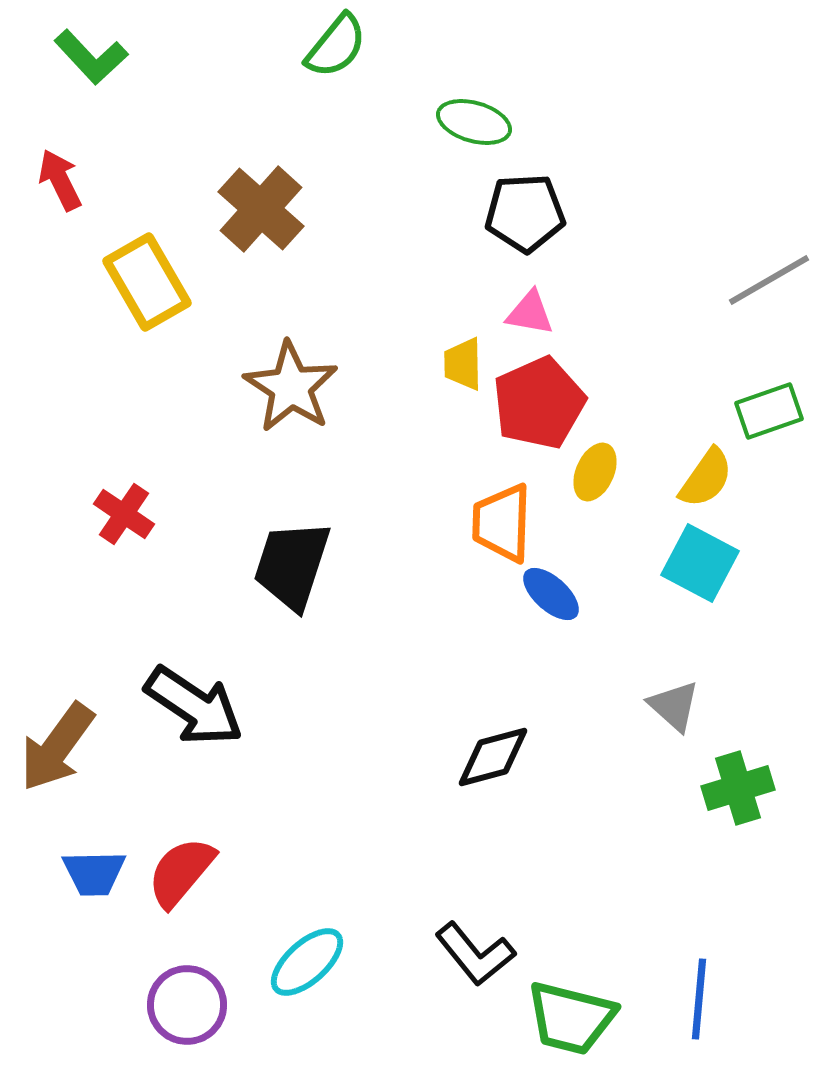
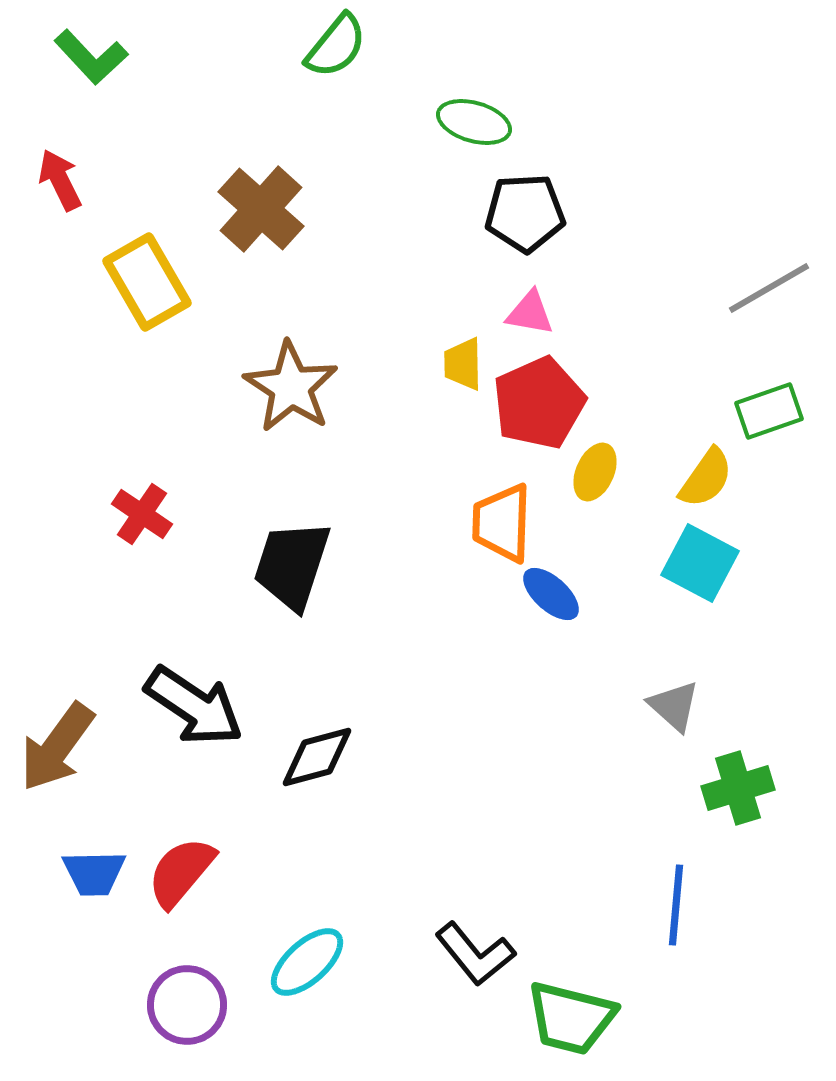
gray line: moved 8 px down
red cross: moved 18 px right
black diamond: moved 176 px left
blue line: moved 23 px left, 94 px up
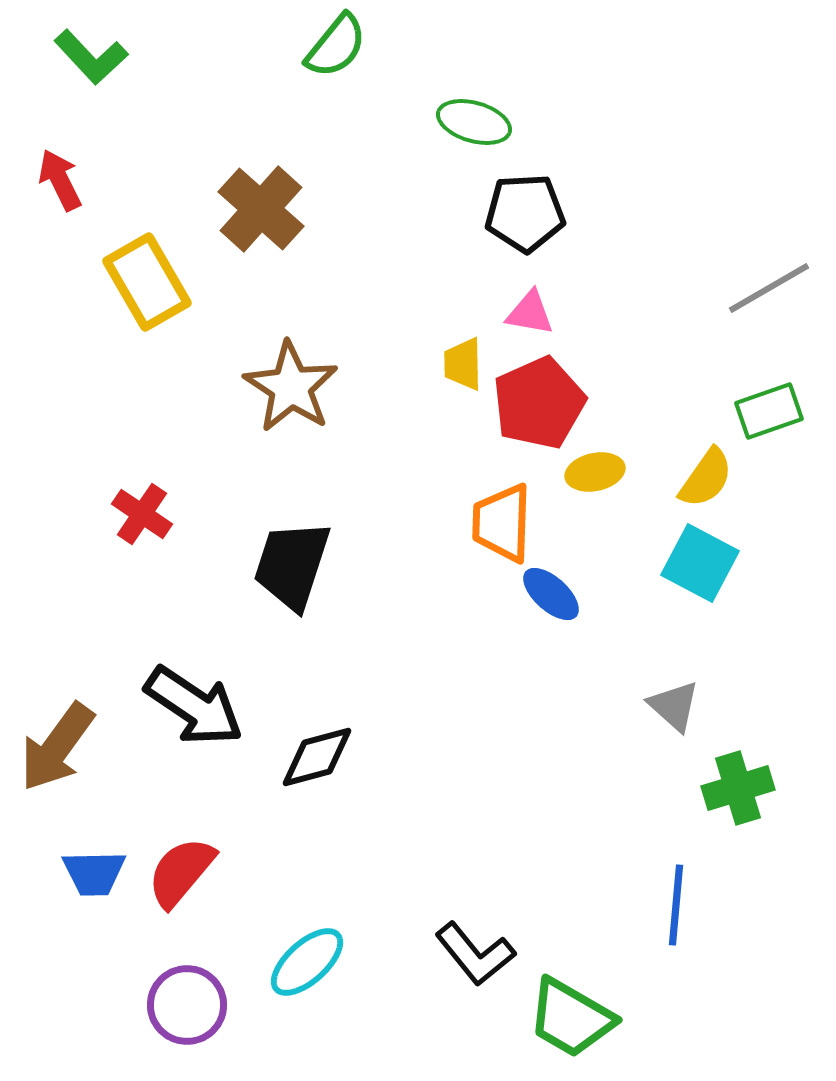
yellow ellipse: rotated 54 degrees clockwise
green trapezoid: rotated 16 degrees clockwise
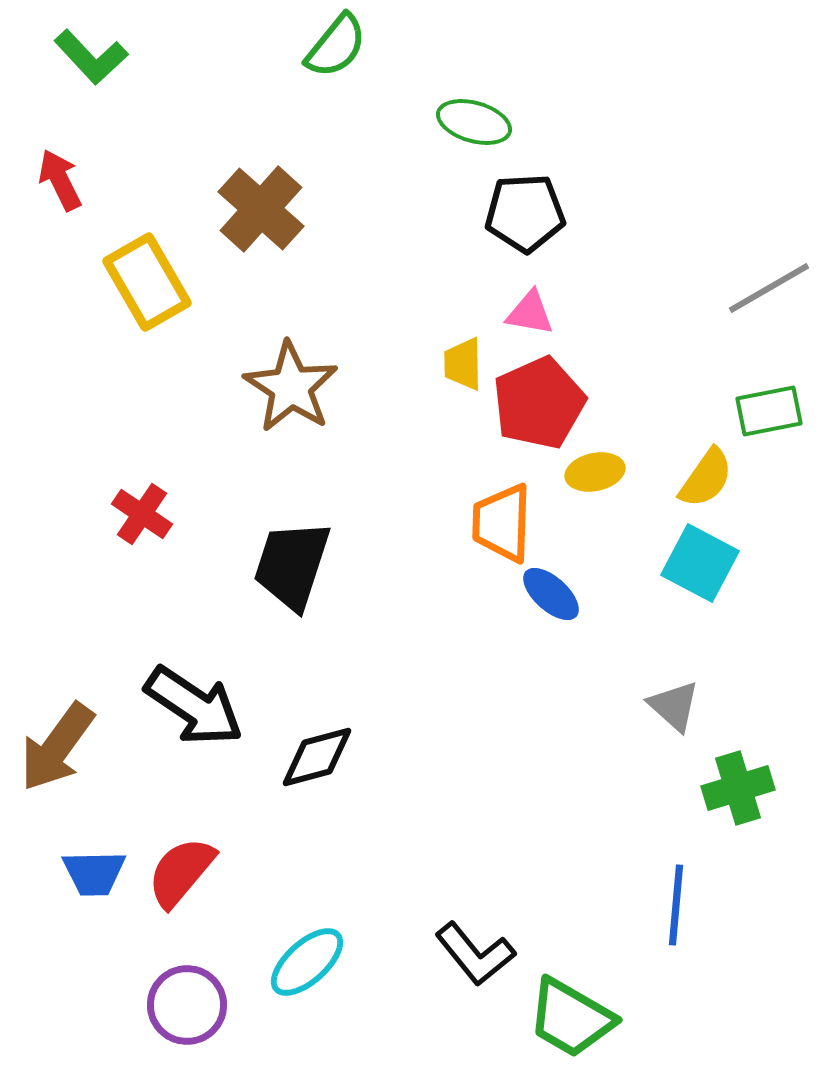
green rectangle: rotated 8 degrees clockwise
